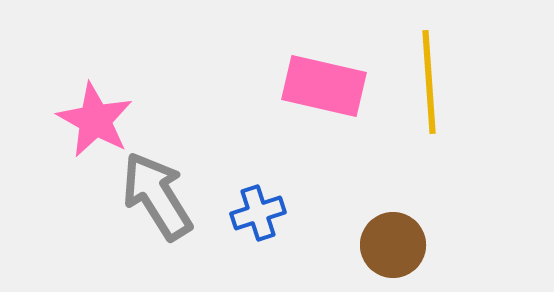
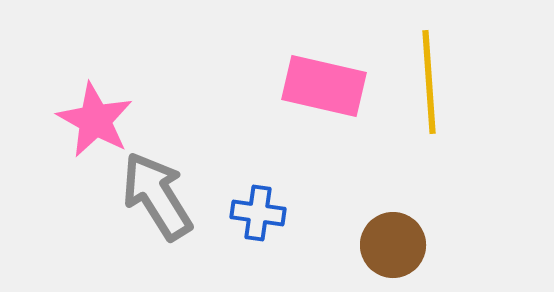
blue cross: rotated 26 degrees clockwise
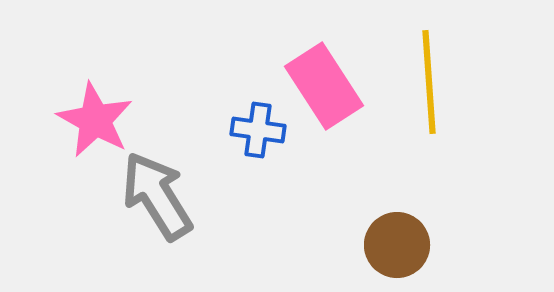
pink rectangle: rotated 44 degrees clockwise
blue cross: moved 83 px up
brown circle: moved 4 px right
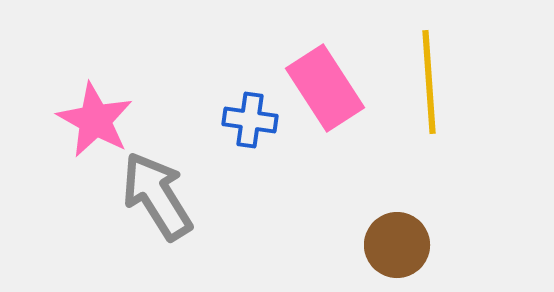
pink rectangle: moved 1 px right, 2 px down
blue cross: moved 8 px left, 10 px up
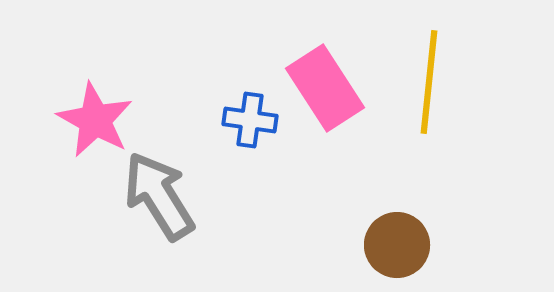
yellow line: rotated 10 degrees clockwise
gray arrow: moved 2 px right
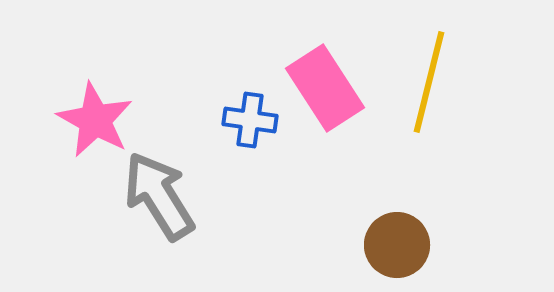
yellow line: rotated 8 degrees clockwise
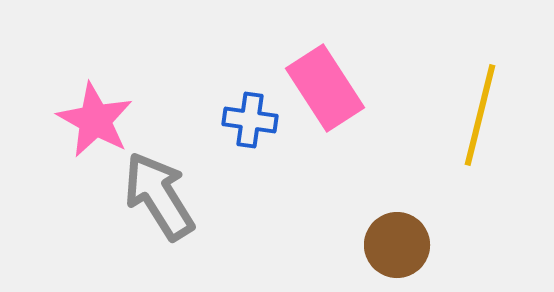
yellow line: moved 51 px right, 33 px down
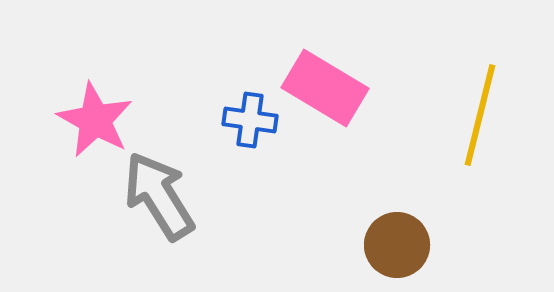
pink rectangle: rotated 26 degrees counterclockwise
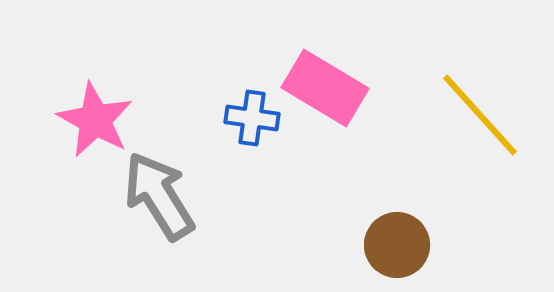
yellow line: rotated 56 degrees counterclockwise
blue cross: moved 2 px right, 2 px up
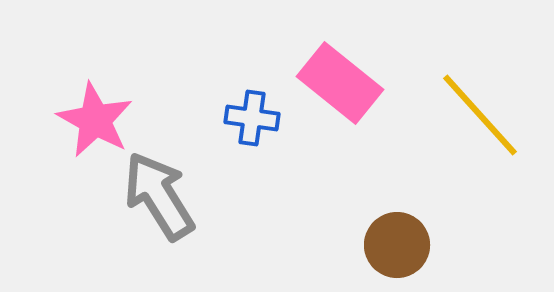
pink rectangle: moved 15 px right, 5 px up; rotated 8 degrees clockwise
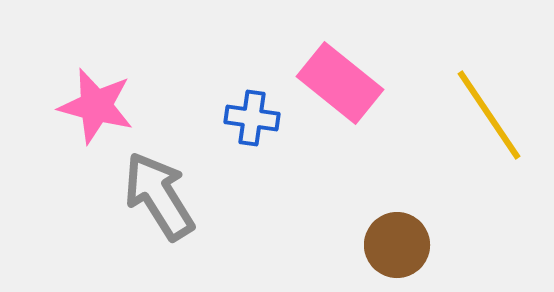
yellow line: moved 9 px right; rotated 8 degrees clockwise
pink star: moved 1 px right, 14 px up; rotated 14 degrees counterclockwise
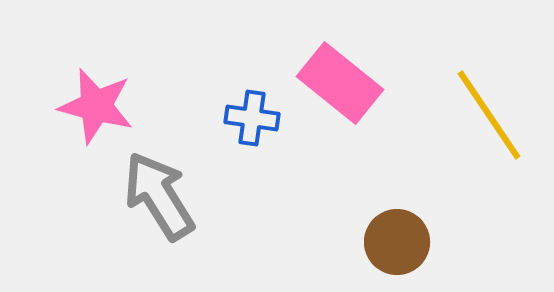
brown circle: moved 3 px up
